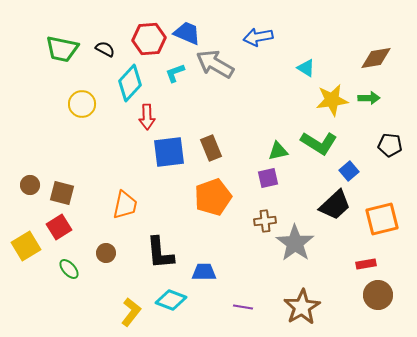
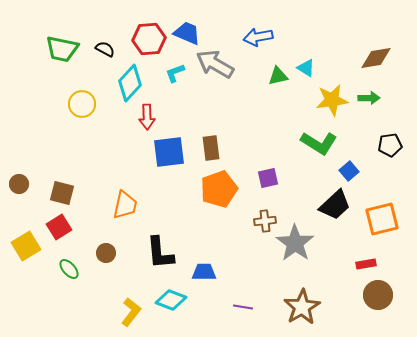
black pentagon at (390, 145): rotated 15 degrees counterclockwise
brown rectangle at (211, 148): rotated 15 degrees clockwise
green triangle at (278, 151): moved 75 px up
brown circle at (30, 185): moved 11 px left, 1 px up
orange pentagon at (213, 197): moved 6 px right, 8 px up
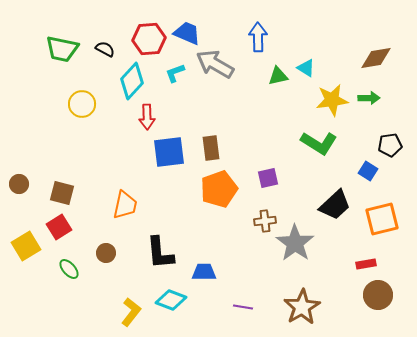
blue arrow at (258, 37): rotated 100 degrees clockwise
cyan diamond at (130, 83): moved 2 px right, 2 px up
blue square at (349, 171): moved 19 px right; rotated 18 degrees counterclockwise
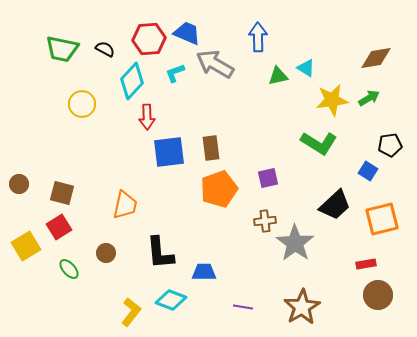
green arrow at (369, 98): rotated 30 degrees counterclockwise
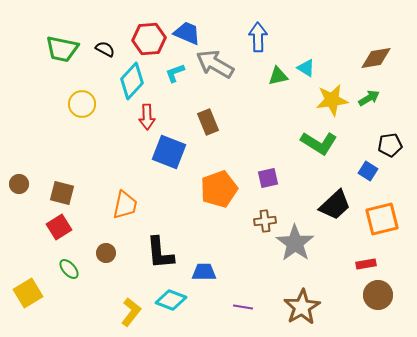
brown rectangle at (211, 148): moved 3 px left, 26 px up; rotated 15 degrees counterclockwise
blue square at (169, 152): rotated 28 degrees clockwise
yellow square at (26, 246): moved 2 px right, 47 px down
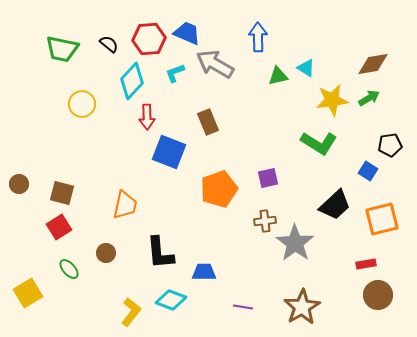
black semicircle at (105, 49): moved 4 px right, 5 px up; rotated 12 degrees clockwise
brown diamond at (376, 58): moved 3 px left, 6 px down
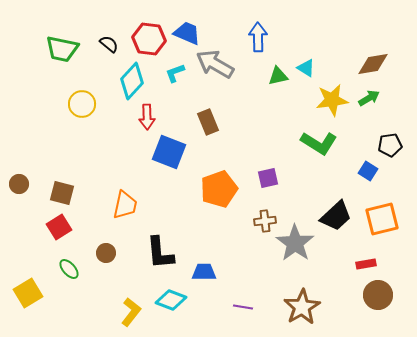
red hexagon at (149, 39): rotated 12 degrees clockwise
black trapezoid at (335, 205): moved 1 px right, 11 px down
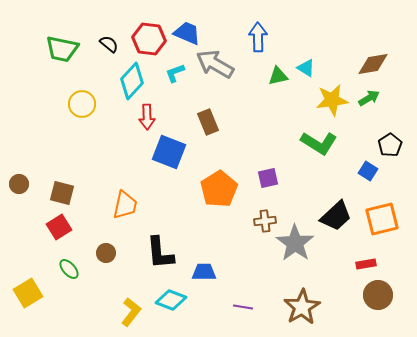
black pentagon at (390, 145): rotated 25 degrees counterclockwise
orange pentagon at (219, 189): rotated 12 degrees counterclockwise
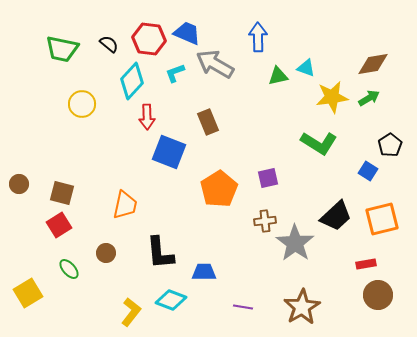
cyan triangle at (306, 68): rotated 12 degrees counterclockwise
yellow star at (332, 100): moved 3 px up
red square at (59, 227): moved 2 px up
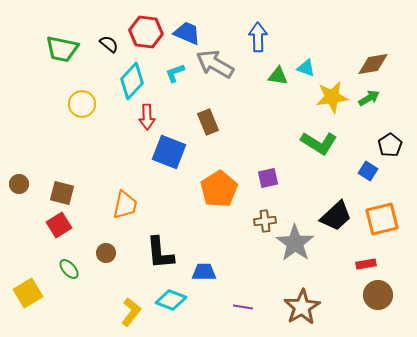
red hexagon at (149, 39): moved 3 px left, 7 px up
green triangle at (278, 76): rotated 20 degrees clockwise
